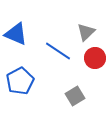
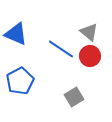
gray triangle: moved 3 px right; rotated 36 degrees counterclockwise
blue line: moved 3 px right, 2 px up
red circle: moved 5 px left, 2 px up
gray square: moved 1 px left, 1 px down
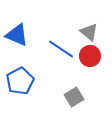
blue triangle: moved 1 px right, 1 px down
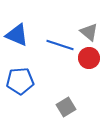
blue line: moved 1 px left, 4 px up; rotated 16 degrees counterclockwise
red circle: moved 1 px left, 2 px down
blue pentagon: rotated 24 degrees clockwise
gray square: moved 8 px left, 10 px down
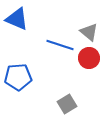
blue triangle: moved 16 px up
blue pentagon: moved 2 px left, 4 px up
gray square: moved 1 px right, 3 px up
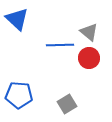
blue triangle: rotated 20 degrees clockwise
blue line: rotated 20 degrees counterclockwise
blue pentagon: moved 1 px right, 18 px down; rotated 8 degrees clockwise
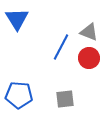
blue triangle: rotated 15 degrees clockwise
gray triangle: rotated 18 degrees counterclockwise
blue line: moved 1 px right, 2 px down; rotated 60 degrees counterclockwise
gray square: moved 2 px left, 5 px up; rotated 24 degrees clockwise
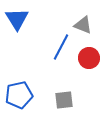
gray triangle: moved 6 px left, 7 px up
blue pentagon: rotated 16 degrees counterclockwise
gray square: moved 1 px left, 1 px down
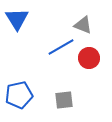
blue line: rotated 32 degrees clockwise
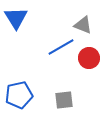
blue triangle: moved 1 px left, 1 px up
